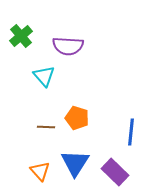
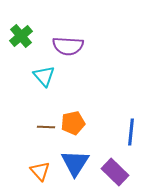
orange pentagon: moved 4 px left, 5 px down; rotated 30 degrees counterclockwise
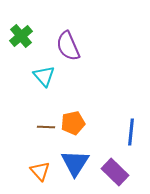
purple semicircle: rotated 64 degrees clockwise
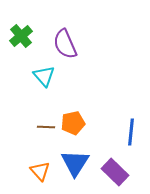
purple semicircle: moved 3 px left, 2 px up
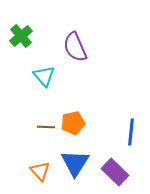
purple semicircle: moved 10 px right, 3 px down
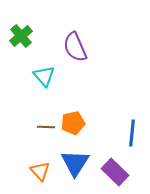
blue line: moved 1 px right, 1 px down
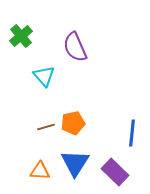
brown line: rotated 18 degrees counterclockwise
orange triangle: rotated 45 degrees counterclockwise
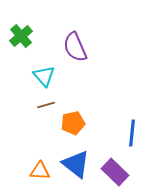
brown line: moved 22 px up
blue triangle: moved 1 px right, 1 px down; rotated 24 degrees counterclockwise
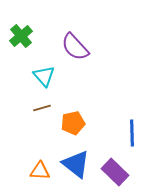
purple semicircle: rotated 20 degrees counterclockwise
brown line: moved 4 px left, 3 px down
blue line: rotated 8 degrees counterclockwise
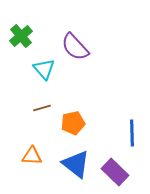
cyan triangle: moved 7 px up
orange triangle: moved 8 px left, 15 px up
